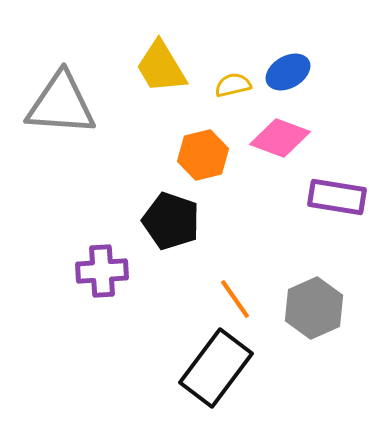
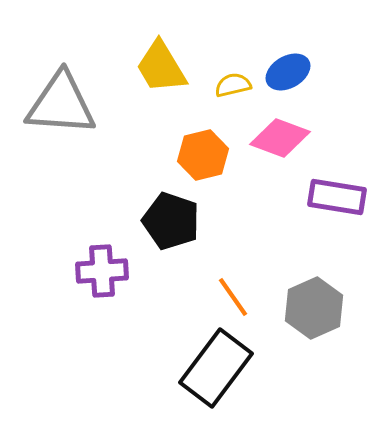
orange line: moved 2 px left, 2 px up
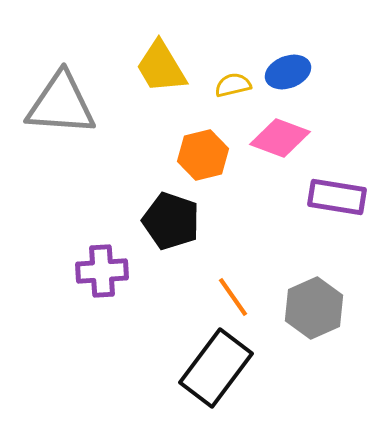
blue ellipse: rotated 9 degrees clockwise
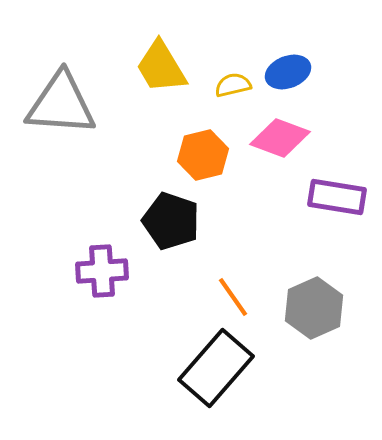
black rectangle: rotated 4 degrees clockwise
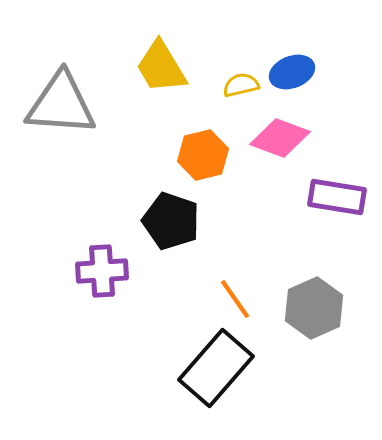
blue ellipse: moved 4 px right
yellow semicircle: moved 8 px right
orange line: moved 2 px right, 2 px down
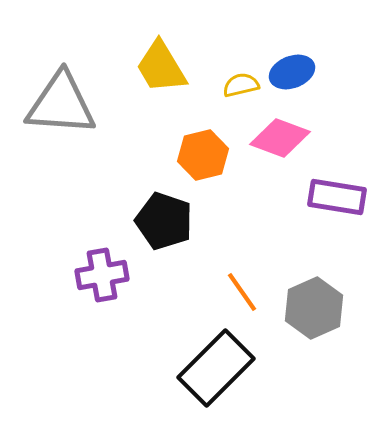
black pentagon: moved 7 px left
purple cross: moved 4 px down; rotated 6 degrees counterclockwise
orange line: moved 7 px right, 7 px up
black rectangle: rotated 4 degrees clockwise
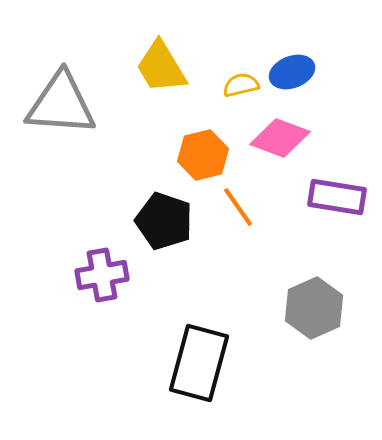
orange line: moved 4 px left, 85 px up
black rectangle: moved 17 px left, 5 px up; rotated 30 degrees counterclockwise
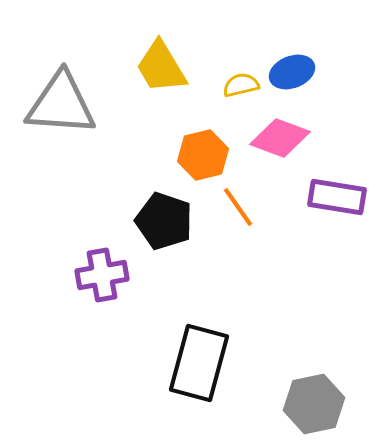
gray hexagon: moved 96 px down; rotated 12 degrees clockwise
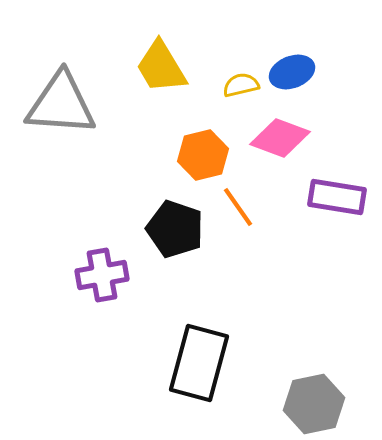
black pentagon: moved 11 px right, 8 px down
